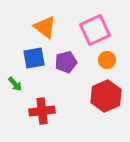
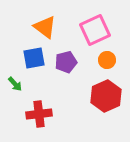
red cross: moved 3 px left, 3 px down
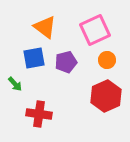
red cross: rotated 15 degrees clockwise
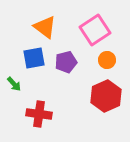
pink square: rotated 8 degrees counterclockwise
green arrow: moved 1 px left
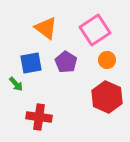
orange triangle: moved 1 px right, 1 px down
blue square: moved 3 px left, 5 px down
purple pentagon: rotated 25 degrees counterclockwise
green arrow: moved 2 px right
red hexagon: moved 1 px right, 1 px down; rotated 12 degrees counterclockwise
red cross: moved 3 px down
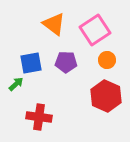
orange triangle: moved 8 px right, 4 px up
purple pentagon: rotated 30 degrees counterclockwise
green arrow: rotated 91 degrees counterclockwise
red hexagon: moved 1 px left, 1 px up
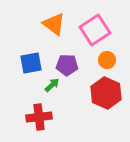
purple pentagon: moved 1 px right, 3 px down
green arrow: moved 36 px right, 1 px down
red hexagon: moved 3 px up
red cross: rotated 15 degrees counterclockwise
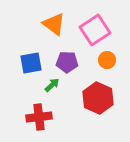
purple pentagon: moved 3 px up
red hexagon: moved 8 px left, 5 px down
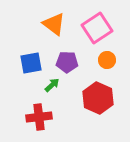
pink square: moved 2 px right, 2 px up
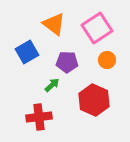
blue square: moved 4 px left, 11 px up; rotated 20 degrees counterclockwise
red hexagon: moved 4 px left, 2 px down
